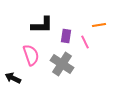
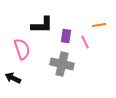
pink semicircle: moved 9 px left, 6 px up
gray cross: rotated 20 degrees counterclockwise
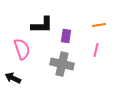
pink line: moved 11 px right, 8 px down; rotated 40 degrees clockwise
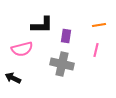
pink semicircle: rotated 95 degrees clockwise
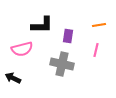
purple rectangle: moved 2 px right
